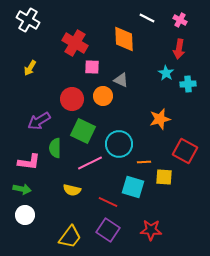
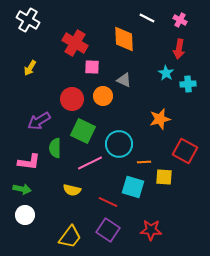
gray triangle: moved 3 px right
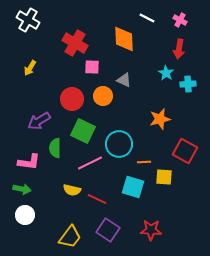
red line: moved 11 px left, 3 px up
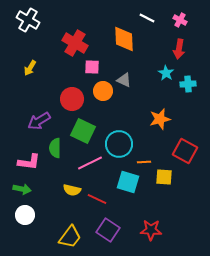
orange circle: moved 5 px up
cyan square: moved 5 px left, 5 px up
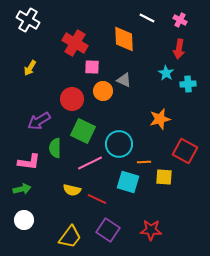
green arrow: rotated 24 degrees counterclockwise
white circle: moved 1 px left, 5 px down
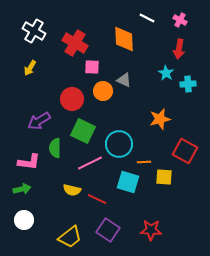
white cross: moved 6 px right, 11 px down
yellow trapezoid: rotated 15 degrees clockwise
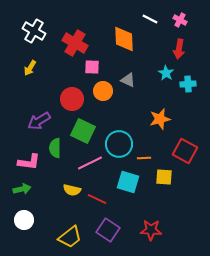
white line: moved 3 px right, 1 px down
gray triangle: moved 4 px right
orange line: moved 4 px up
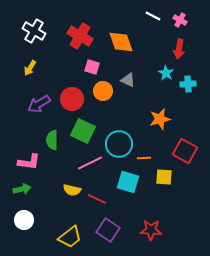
white line: moved 3 px right, 3 px up
orange diamond: moved 3 px left, 3 px down; rotated 16 degrees counterclockwise
red cross: moved 5 px right, 7 px up
pink square: rotated 14 degrees clockwise
purple arrow: moved 17 px up
green semicircle: moved 3 px left, 8 px up
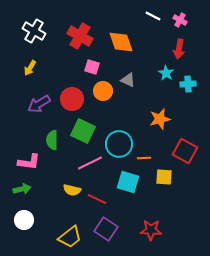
purple square: moved 2 px left, 1 px up
